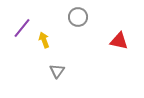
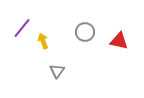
gray circle: moved 7 px right, 15 px down
yellow arrow: moved 1 px left, 1 px down
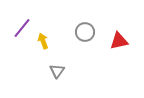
red triangle: rotated 24 degrees counterclockwise
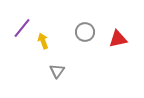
red triangle: moved 1 px left, 2 px up
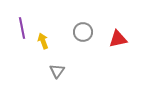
purple line: rotated 50 degrees counterclockwise
gray circle: moved 2 px left
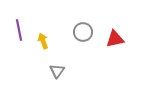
purple line: moved 3 px left, 2 px down
red triangle: moved 3 px left
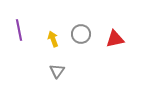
gray circle: moved 2 px left, 2 px down
yellow arrow: moved 10 px right, 2 px up
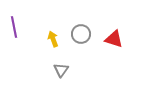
purple line: moved 5 px left, 3 px up
red triangle: moved 1 px left; rotated 30 degrees clockwise
gray triangle: moved 4 px right, 1 px up
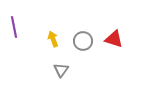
gray circle: moved 2 px right, 7 px down
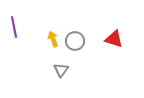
gray circle: moved 8 px left
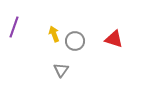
purple line: rotated 30 degrees clockwise
yellow arrow: moved 1 px right, 5 px up
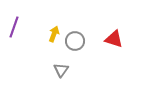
yellow arrow: rotated 42 degrees clockwise
